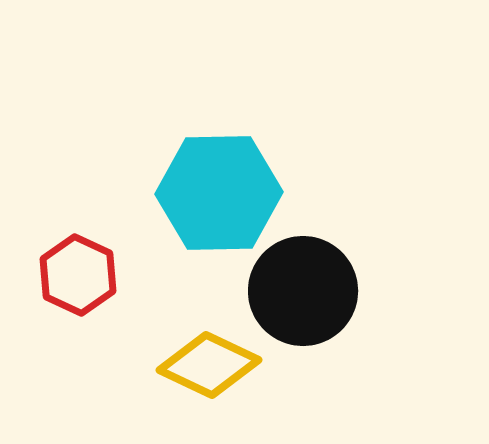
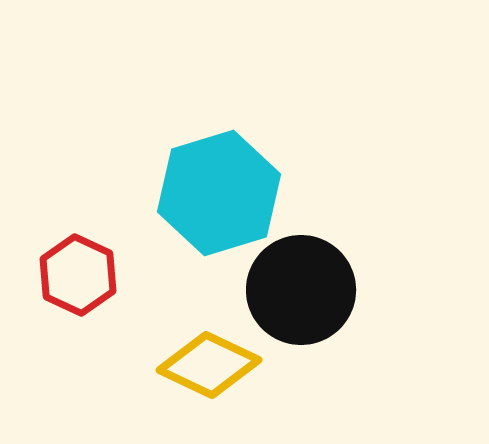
cyan hexagon: rotated 16 degrees counterclockwise
black circle: moved 2 px left, 1 px up
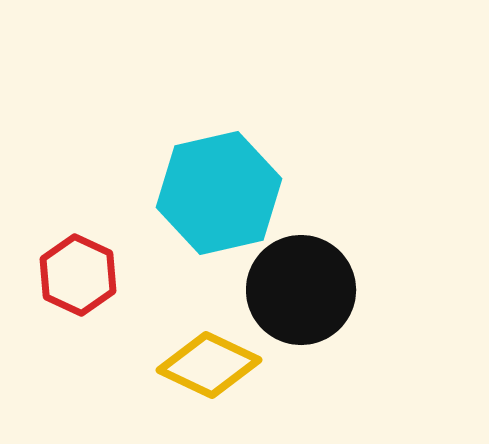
cyan hexagon: rotated 4 degrees clockwise
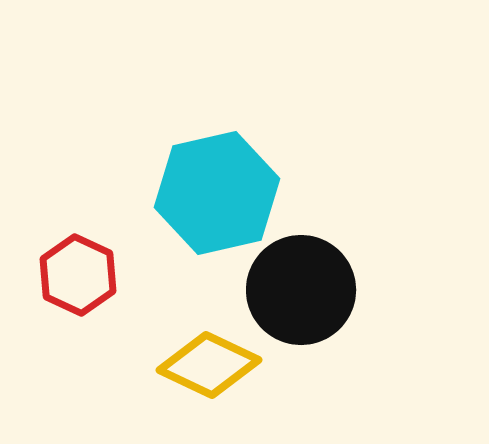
cyan hexagon: moved 2 px left
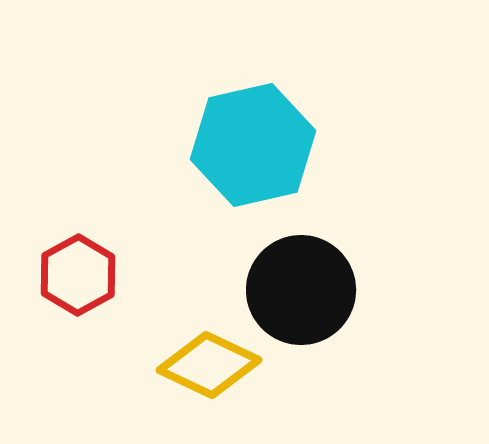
cyan hexagon: moved 36 px right, 48 px up
red hexagon: rotated 6 degrees clockwise
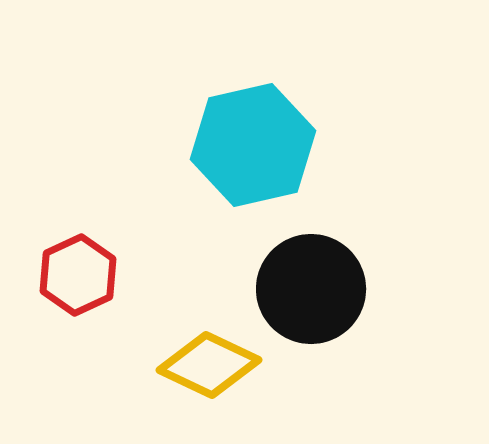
red hexagon: rotated 4 degrees clockwise
black circle: moved 10 px right, 1 px up
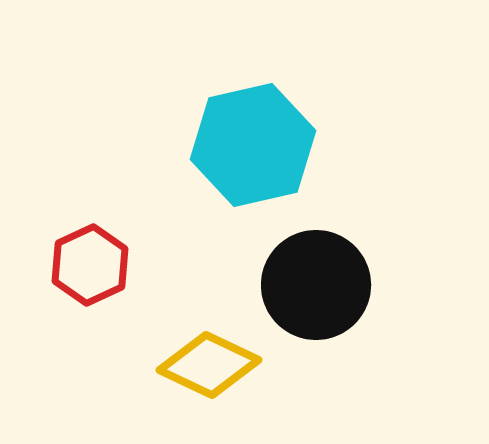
red hexagon: moved 12 px right, 10 px up
black circle: moved 5 px right, 4 px up
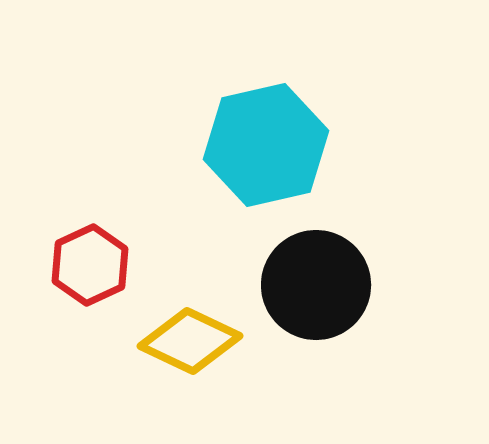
cyan hexagon: moved 13 px right
yellow diamond: moved 19 px left, 24 px up
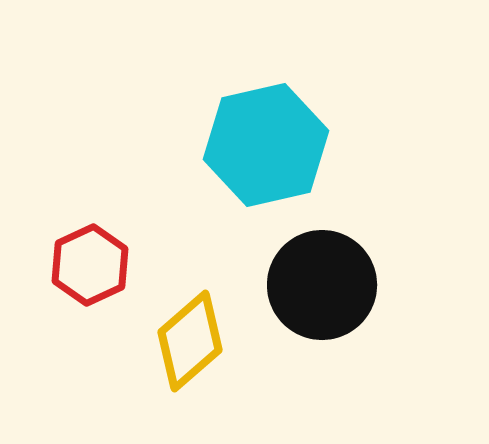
black circle: moved 6 px right
yellow diamond: rotated 66 degrees counterclockwise
